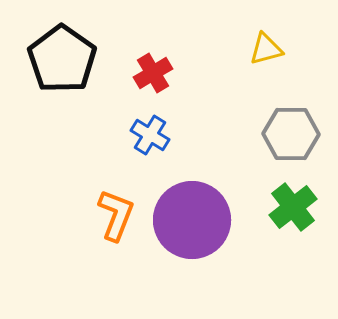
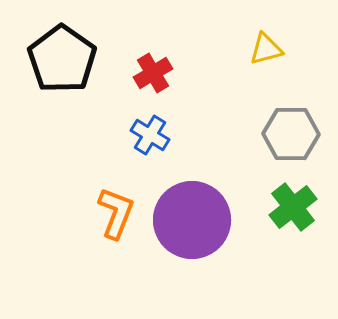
orange L-shape: moved 2 px up
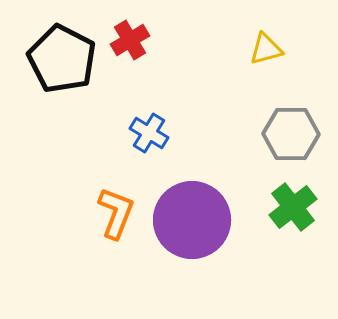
black pentagon: rotated 8 degrees counterclockwise
red cross: moved 23 px left, 33 px up
blue cross: moved 1 px left, 2 px up
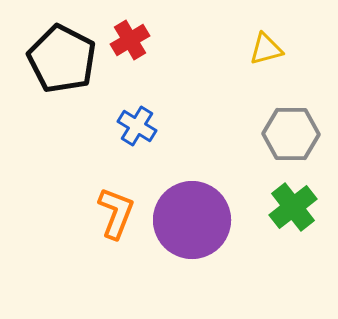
blue cross: moved 12 px left, 7 px up
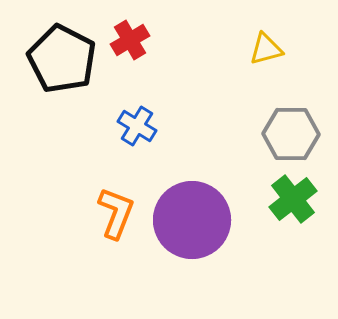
green cross: moved 8 px up
